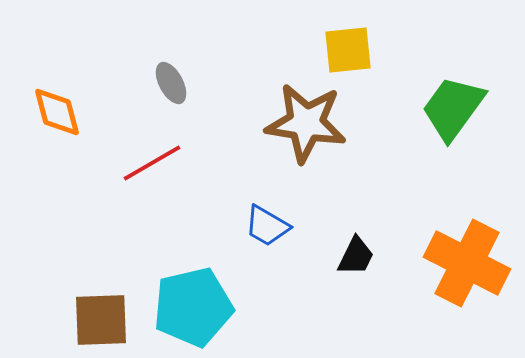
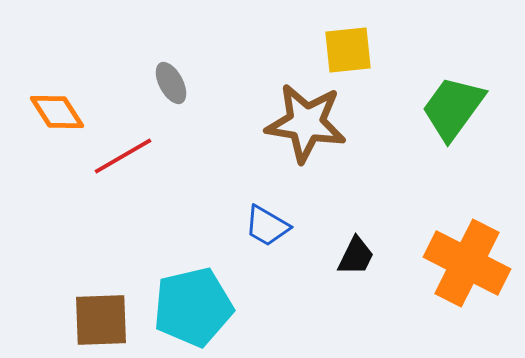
orange diamond: rotated 18 degrees counterclockwise
red line: moved 29 px left, 7 px up
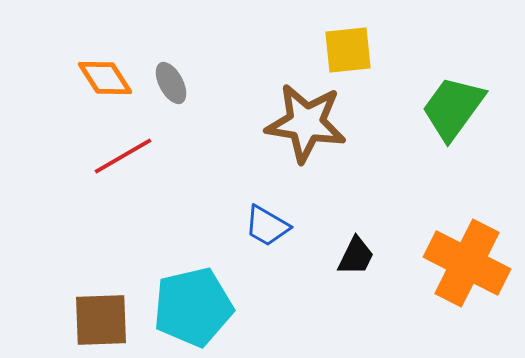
orange diamond: moved 48 px right, 34 px up
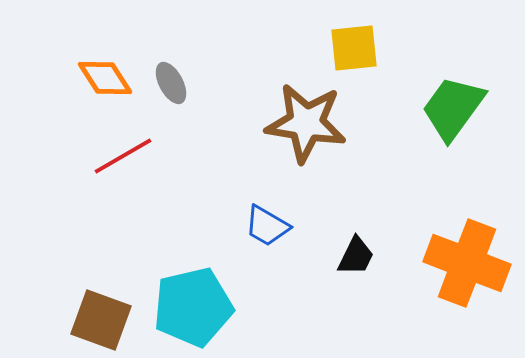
yellow square: moved 6 px right, 2 px up
orange cross: rotated 6 degrees counterclockwise
brown square: rotated 22 degrees clockwise
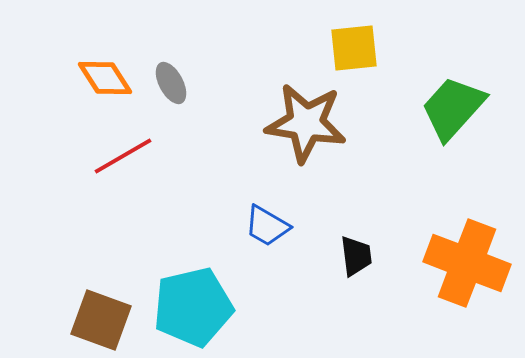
green trapezoid: rotated 6 degrees clockwise
black trapezoid: rotated 33 degrees counterclockwise
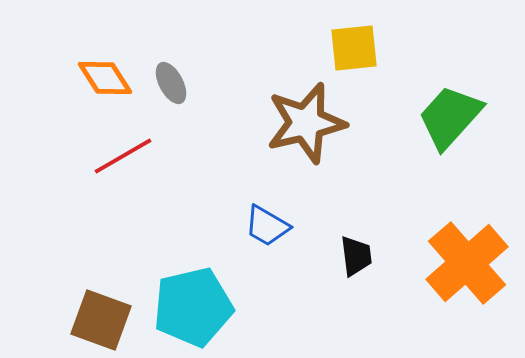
green trapezoid: moved 3 px left, 9 px down
brown star: rotated 22 degrees counterclockwise
orange cross: rotated 28 degrees clockwise
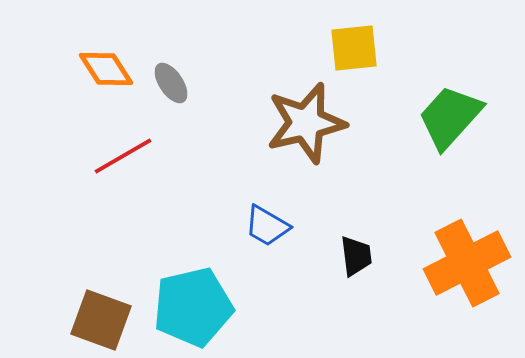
orange diamond: moved 1 px right, 9 px up
gray ellipse: rotated 6 degrees counterclockwise
orange cross: rotated 14 degrees clockwise
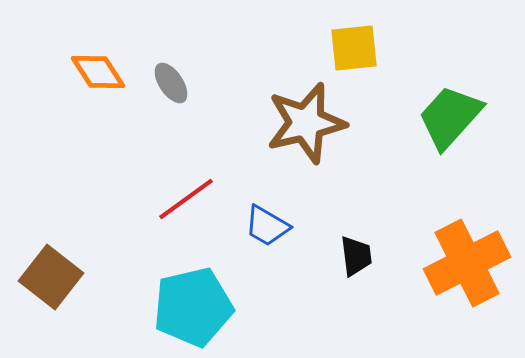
orange diamond: moved 8 px left, 3 px down
red line: moved 63 px right, 43 px down; rotated 6 degrees counterclockwise
brown square: moved 50 px left, 43 px up; rotated 18 degrees clockwise
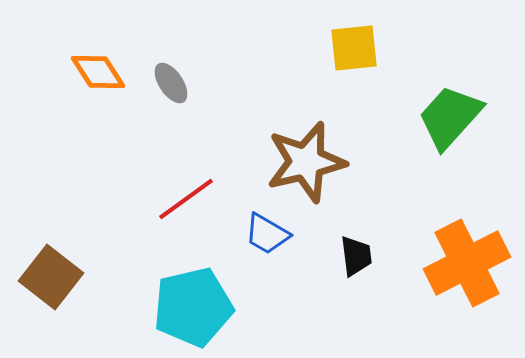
brown star: moved 39 px down
blue trapezoid: moved 8 px down
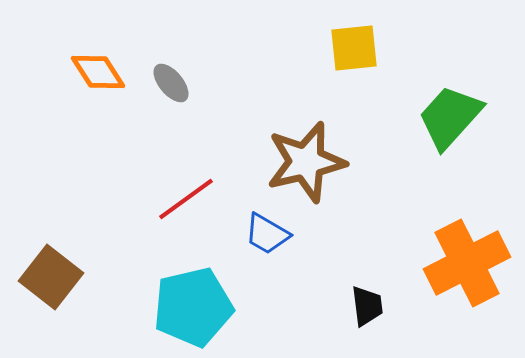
gray ellipse: rotated 6 degrees counterclockwise
black trapezoid: moved 11 px right, 50 px down
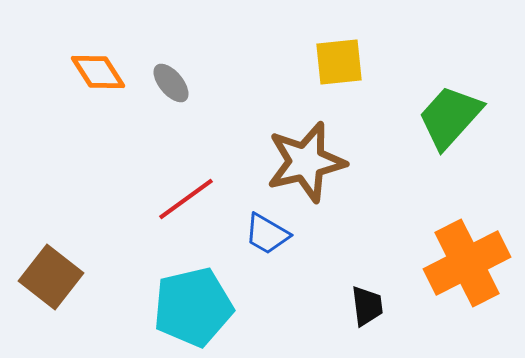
yellow square: moved 15 px left, 14 px down
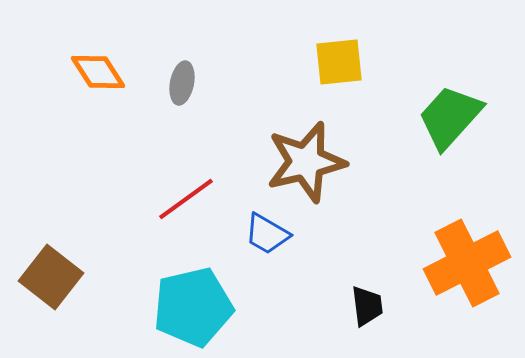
gray ellipse: moved 11 px right; rotated 51 degrees clockwise
